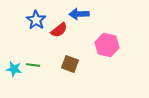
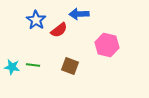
brown square: moved 2 px down
cyan star: moved 2 px left, 2 px up
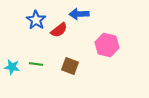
green line: moved 3 px right, 1 px up
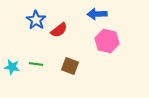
blue arrow: moved 18 px right
pink hexagon: moved 4 px up
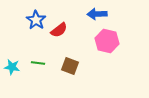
green line: moved 2 px right, 1 px up
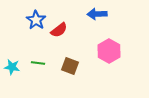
pink hexagon: moved 2 px right, 10 px down; rotated 15 degrees clockwise
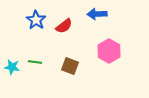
red semicircle: moved 5 px right, 4 px up
green line: moved 3 px left, 1 px up
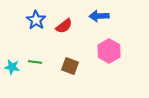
blue arrow: moved 2 px right, 2 px down
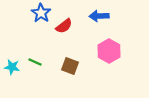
blue star: moved 5 px right, 7 px up
green line: rotated 16 degrees clockwise
